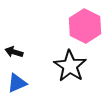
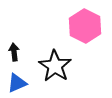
black arrow: rotated 66 degrees clockwise
black star: moved 15 px left
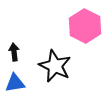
black star: rotated 8 degrees counterclockwise
blue triangle: moved 2 px left; rotated 15 degrees clockwise
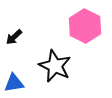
black arrow: moved 15 px up; rotated 126 degrees counterclockwise
blue triangle: moved 1 px left
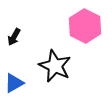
black arrow: rotated 18 degrees counterclockwise
blue triangle: rotated 20 degrees counterclockwise
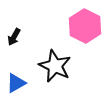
blue triangle: moved 2 px right
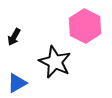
black star: moved 4 px up
blue triangle: moved 1 px right
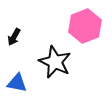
pink hexagon: rotated 12 degrees clockwise
blue triangle: rotated 40 degrees clockwise
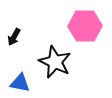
pink hexagon: rotated 20 degrees clockwise
blue triangle: moved 3 px right
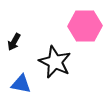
black arrow: moved 5 px down
blue triangle: moved 1 px right, 1 px down
